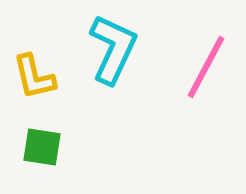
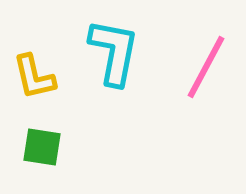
cyan L-shape: moved 1 px right, 3 px down; rotated 14 degrees counterclockwise
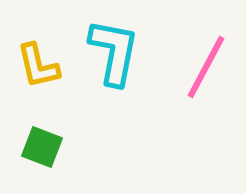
yellow L-shape: moved 4 px right, 11 px up
green square: rotated 12 degrees clockwise
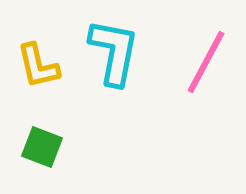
pink line: moved 5 px up
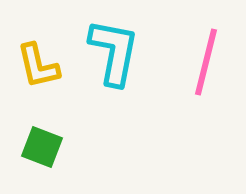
pink line: rotated 14 degrees counterclockwise
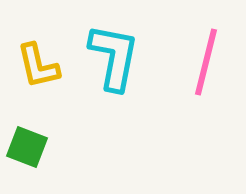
cyan L-shape: moved 5 px down
green square: moved 15 px left
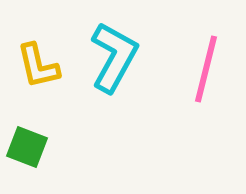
cyan L-shape: rotated 18 degrees clockwise
pink line: moved 7 px down
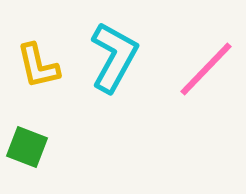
pink line: rotated 30 degrees clockwise
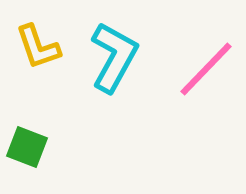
yellow L-shape: moved 19 px up; rotated 6 degrees counterclockwise
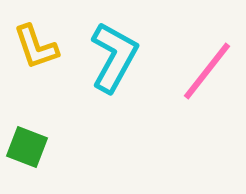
yellow L-shape: moved 2 px left
pink line: moved 1 px right, 2 px down; rotated 6 degrees counterclockwise
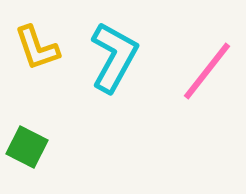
yellow L-shape: moved 1 px right, 1 px down
green square: rotated 6 degrees clockwise
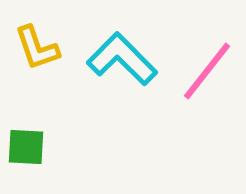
cyan L-shape: moved 8 px right, 2 px down; rotated 74 degrees counterclockwise
green square: moved 1 px left; rotated 24 degrees counterclockwise
